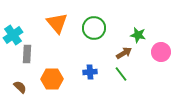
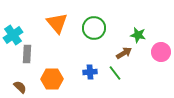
green line: moved 6 px left, 1 px up
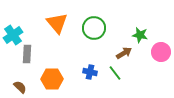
green star: moved 2 px right
blue cross: rotated 16 degrees clockwise
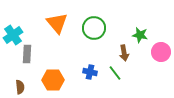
brown arrow: rotated 112 degrees clockwise
orange hexagon: moved 1 px right, 1 px down
brown semicircle: rotated 40 degrees clockwise
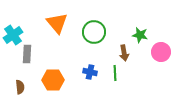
green circle: moved 4 px down
green line: rotated 35 degrees clockwise
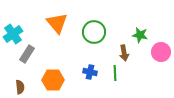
cyan cross: moved 1 px up
gray rectangle: rotated 30 degrees clockwise
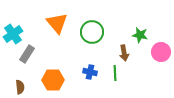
green circle: moved 2 px left
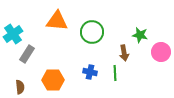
orange triangle: moved 2 px up; rotated 45 degrees counterclockwise
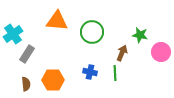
brown arrow: moved 2 px left; rotated 147 degrees counterclockwise
brown semicircle: moved 6 px right, 3 px up
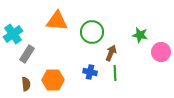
brown arrow: moved 11 px left
